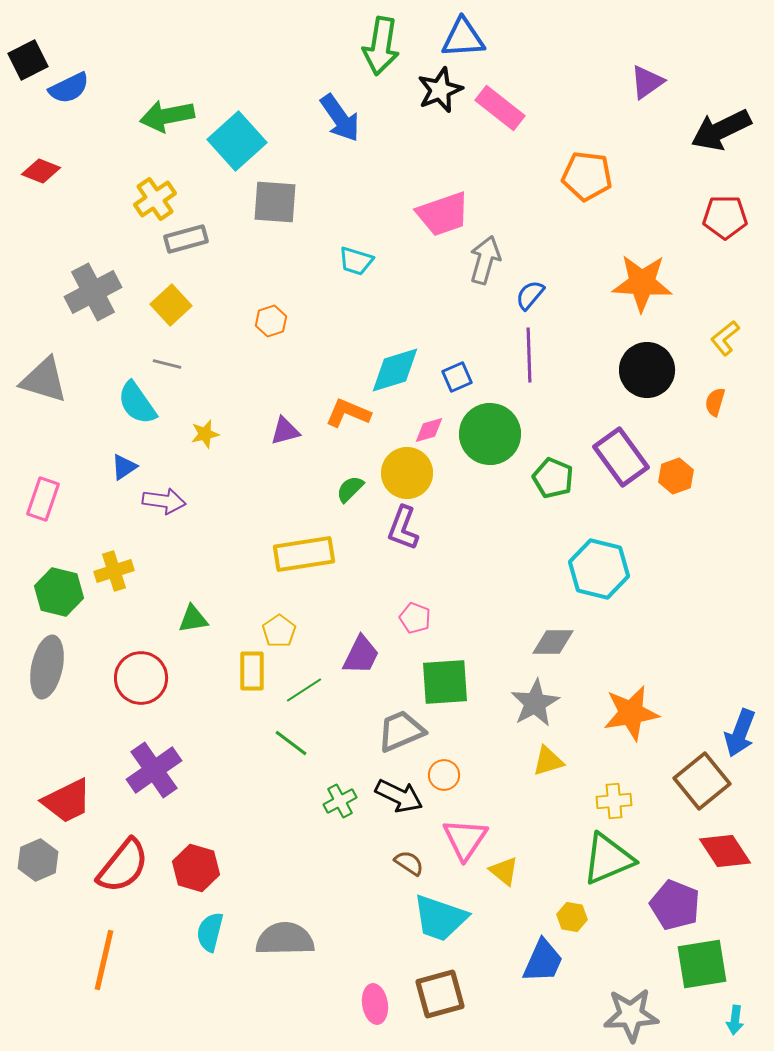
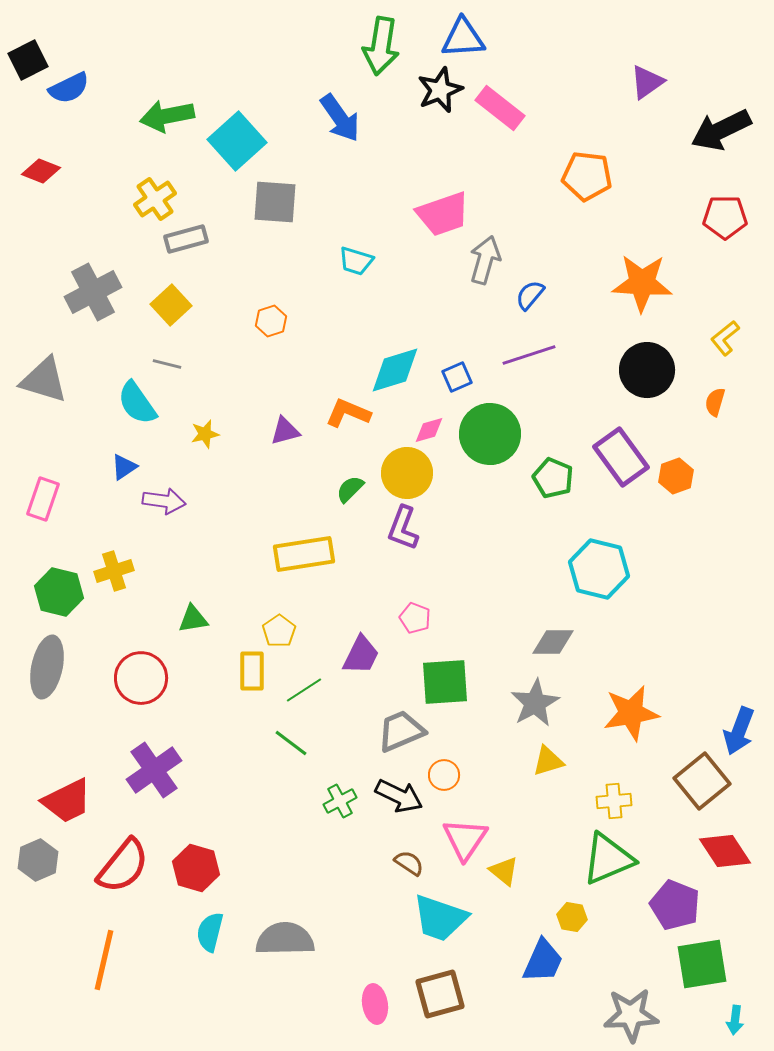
purple line at (529, 355): rotated 74 degrees clockwise
blue arrow at (740, 733): moved 1 px left, 2 px up
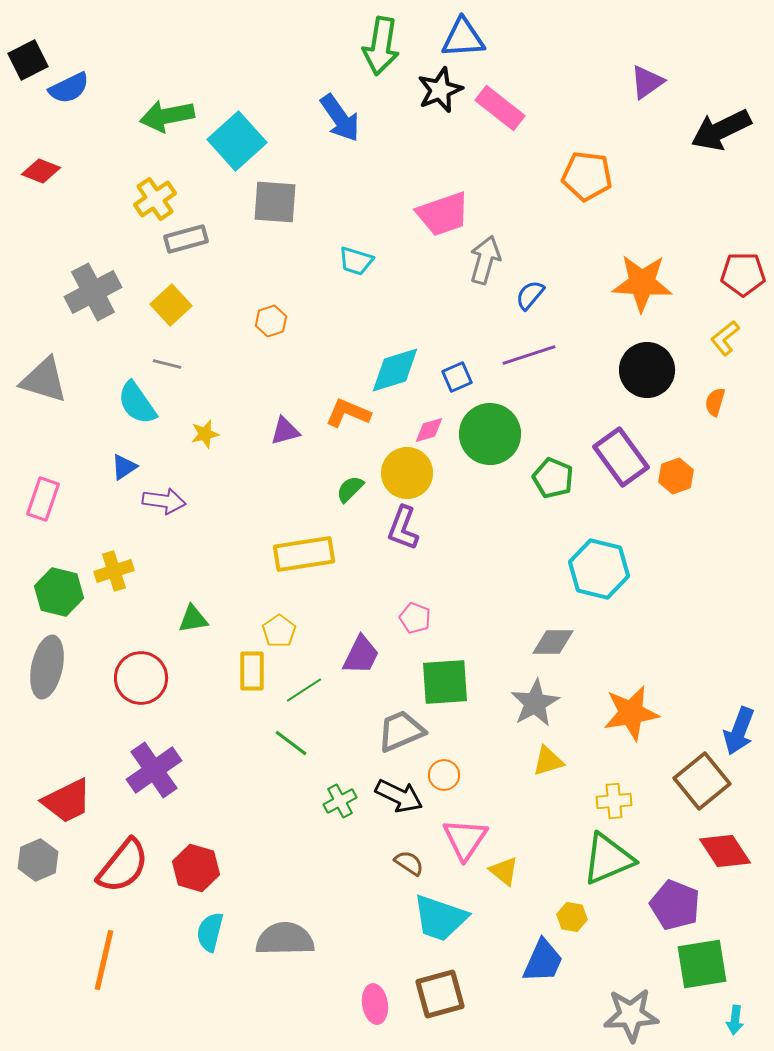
red pentagon at (725, 217): moved 18 px right, 57 px down
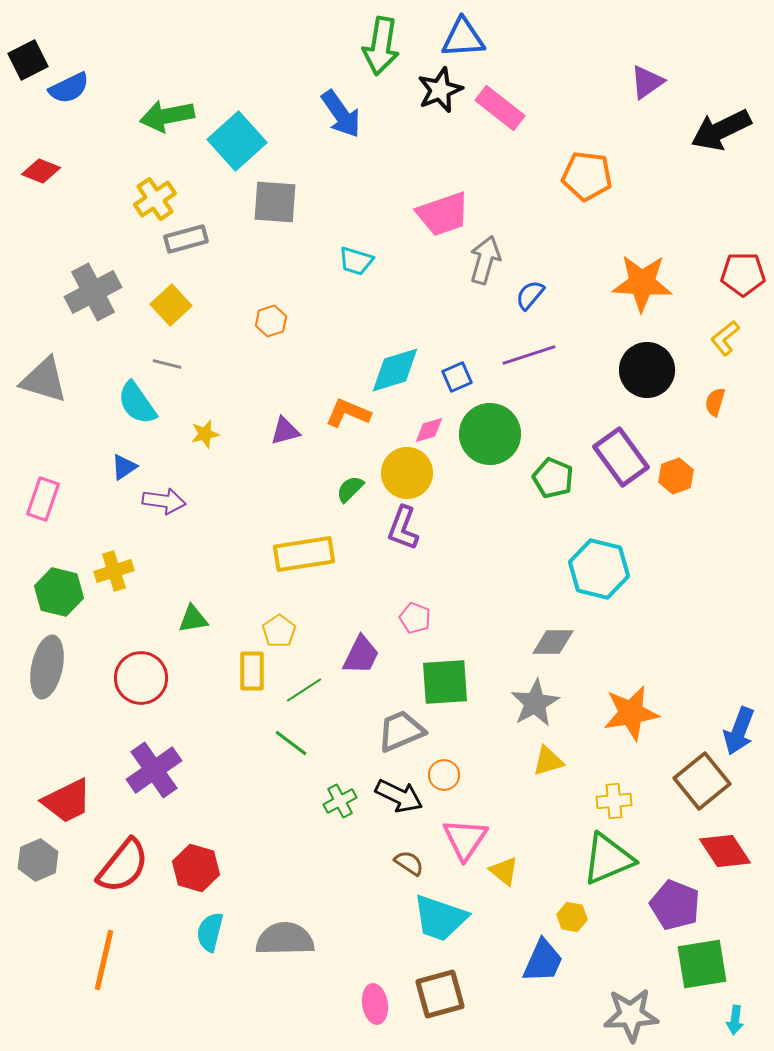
blue arrow at (340, 118): moved 1 px right, 4 px up
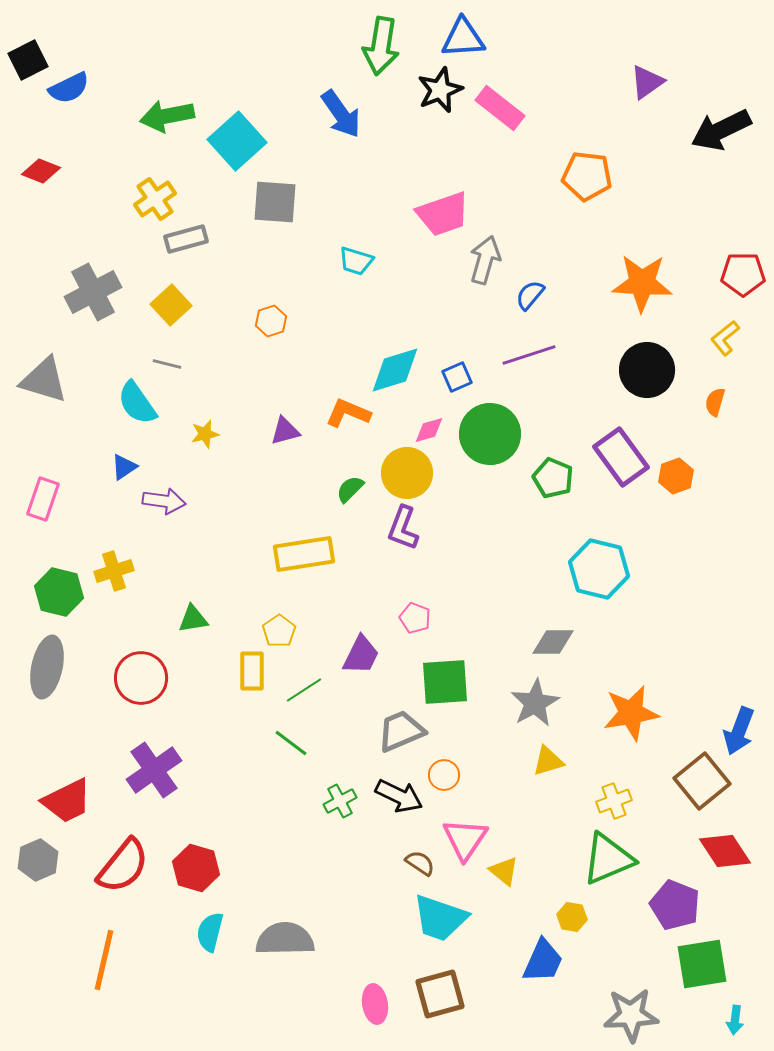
yellow cross at (614, 801): rotated 16 degrees counterclockwise
brown semicircle at (409, 863): moved 11 px right
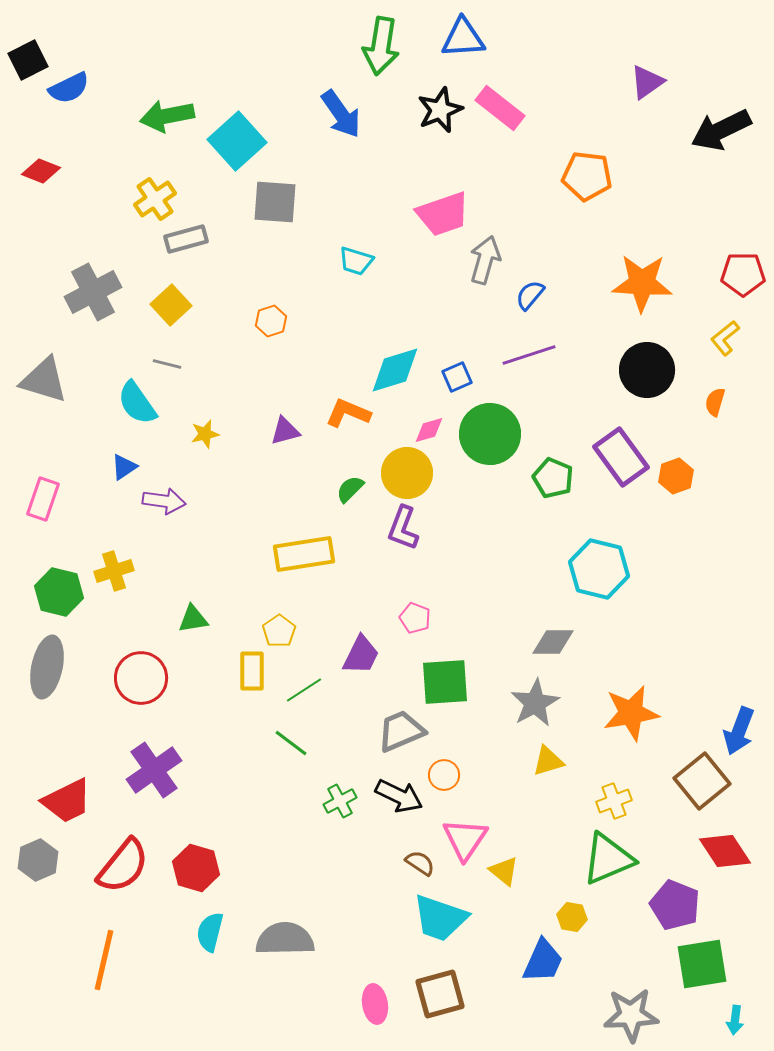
black star at (440, 90): moved 20 px down
